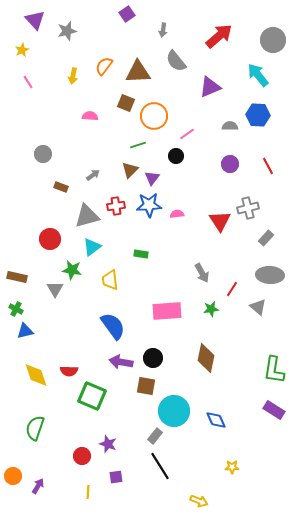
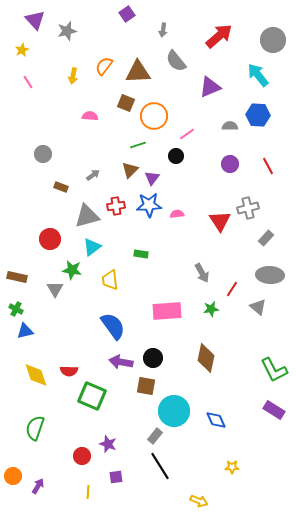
green L-shape at (274, 370): rotated 36 degrees counterclockwise
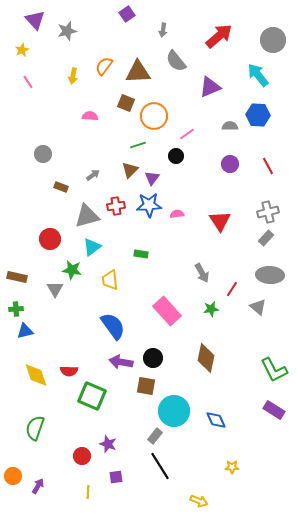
gray cross at (248, 208): moved 20 px right, 4 px down
green cross at (16, 309): rotated 32 degrees counterclockwise
pink rectangle at (167, 311): rotated 52 degrees clockwise
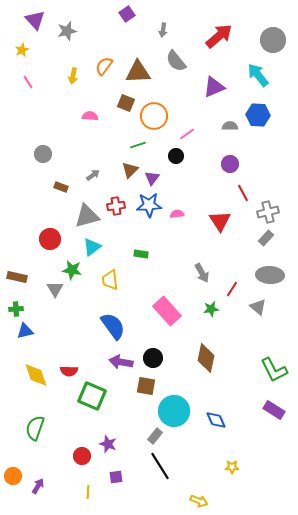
purple triangle at (210, 87): moved 4 px right
red line at (268, 166): moved 25 px left, 27 px down
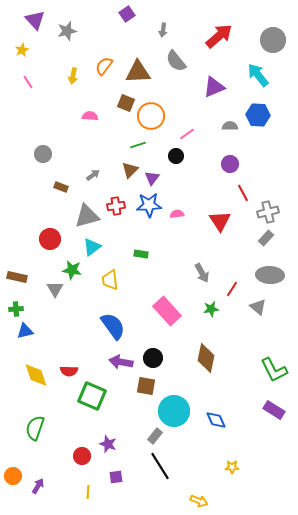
orange circle at (154, 116): moved 3 px left
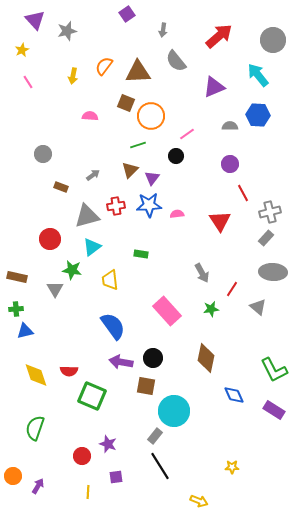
gray cross at (268, 212): moved 2 px right
gray ellipse at (270, 275): moved 3 px right, 3 px up
blue diamond at (216, 420): moved 18 px right, 25 px up
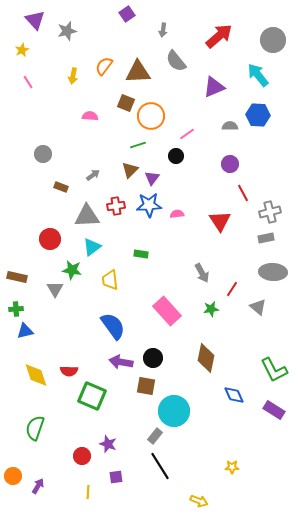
gray triangle at (87, 216): rotated 12 degrees clockwise
gray rectangle at (266, 238): rotated 35 degrees clockwise
